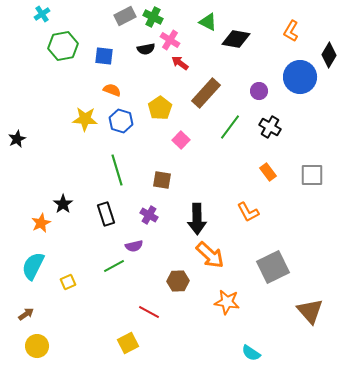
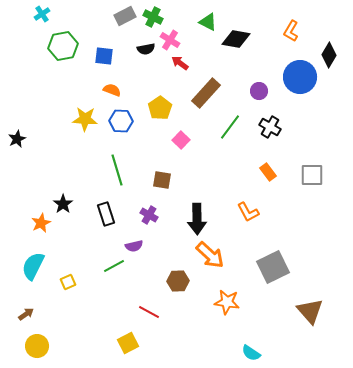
blue hexagon at (121, 121): rotated 15 degrees counterclockwise
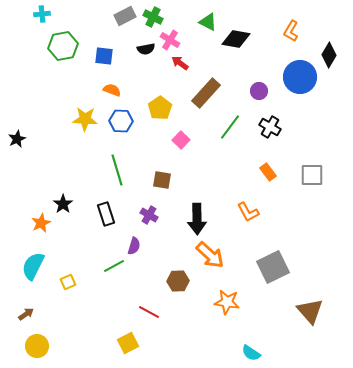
cyan cross at (42, 14): rotated 28 degrees clockwise
purple semicircle at (134, 246): rotated 60 degrees counterclockwise
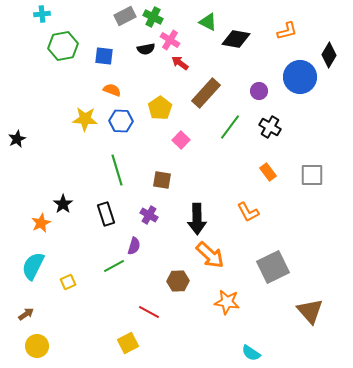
orange L-shape at (291, 31): moved 4 px left; rotated 135 degrees counterclockwise
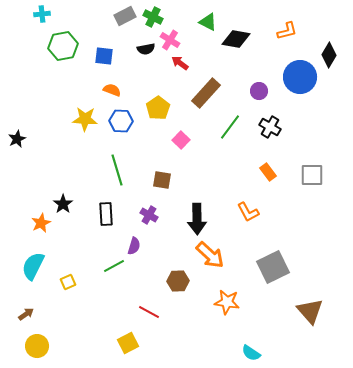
yellow pentagon at (160, 108): moved 2 px left
black rectangle at (106, 214): rotated 15 degrees clockwise
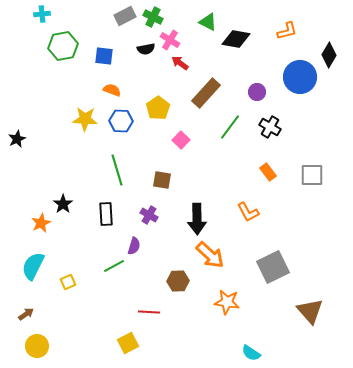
purple circle at (259, 91): moved 2 px left, 1 px down
red line at (149, 312): rotated 25 degrees counterclockwise
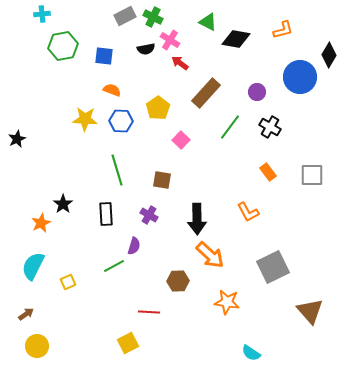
orange L-shape at (287, 31): moved 4 px left, 1 px up
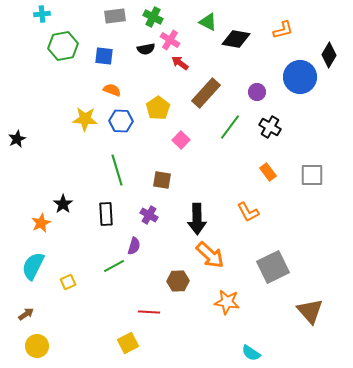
gray rectangle at (125, 16): moved 10 px left; rotated 20 degrees clockwise
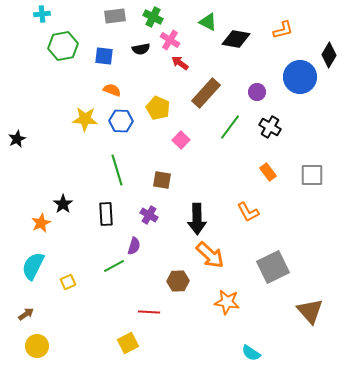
black semicircle at (146, 49): moved 5 px left
yellow pentagon at (158, 108): rotated 15 degrees counterclockwise
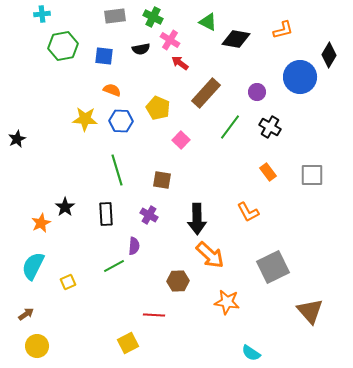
black star at (63, 204): moved 2 px right, 3 px down
purple semicircle at (134, 246): rotated 12 degrees counterclockwise
red line at (149, 312): moved 5 px right, 3 px down
